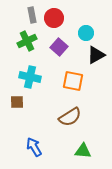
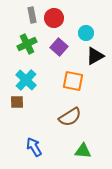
green cross: moved 3 px down
black triangle: moved 1 px left, 1 px down
cyan cross: moved 4 px left, 3 px down; rotated 30 degrees clockwise
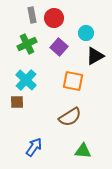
blue arrow: rotated 66 degrees clockwise
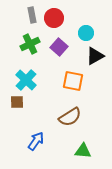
green cross: moved 3 px right
blue arrow: moved 2 px right, 6 px up
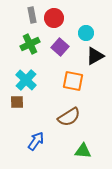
purple square: moved 1 px right
brown semicircle: moved 1 px left
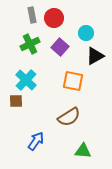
brown square: moved 1 px left, 1 px up
